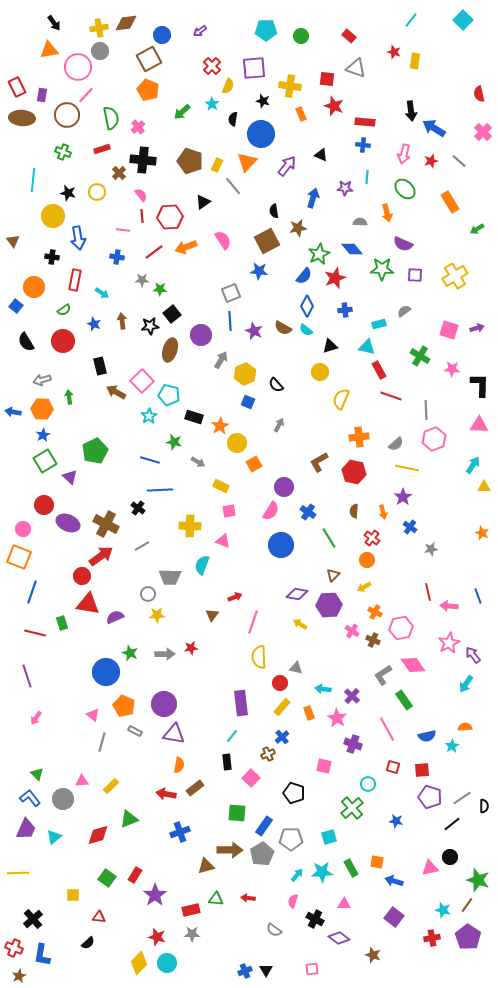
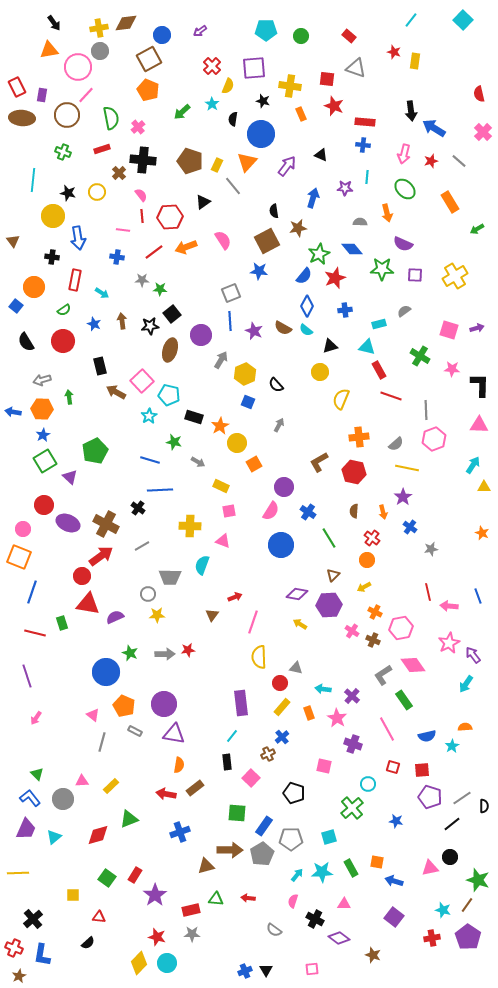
red star at (191, 648): moved 3 px left, 2 px down
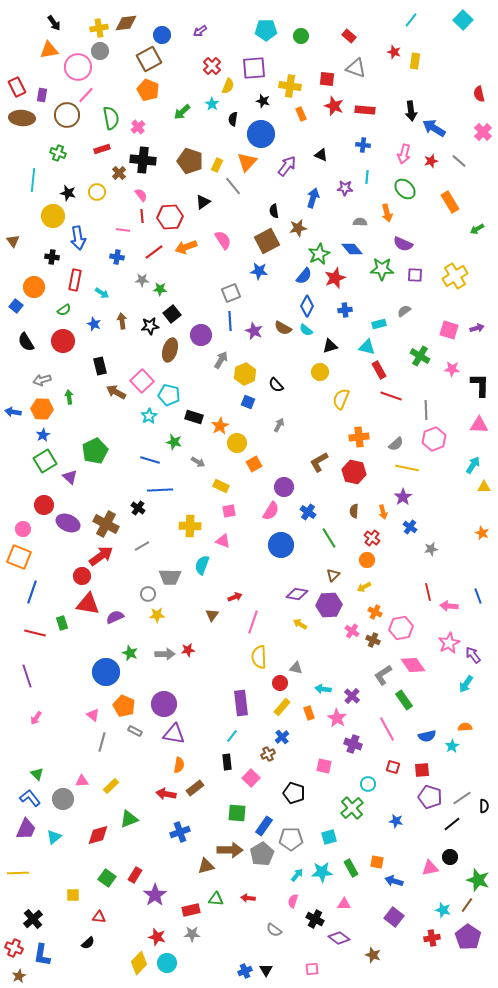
red rectangle at (365, 122): moved 12 px up
green cross at (63, 152): moved 5 px left, 1 px down
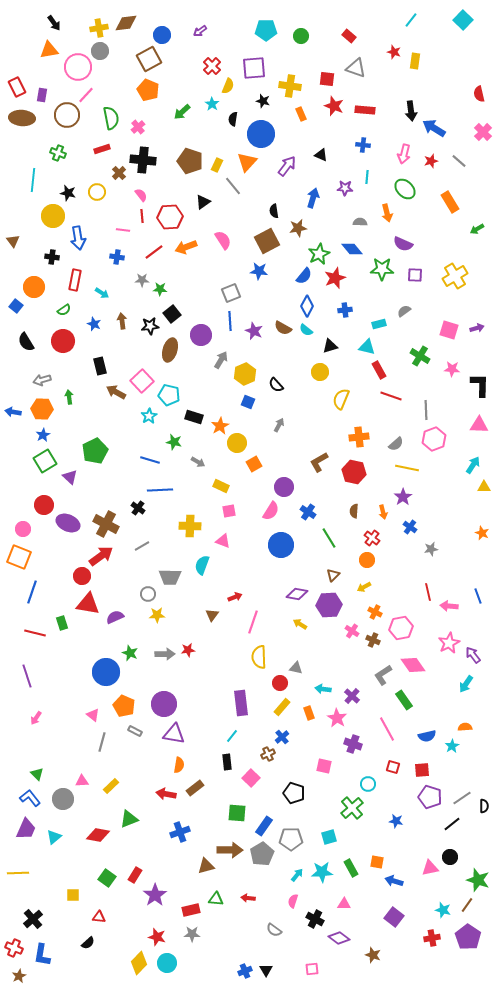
red diamond at (98, 835): rotated 25 degrees clockwise
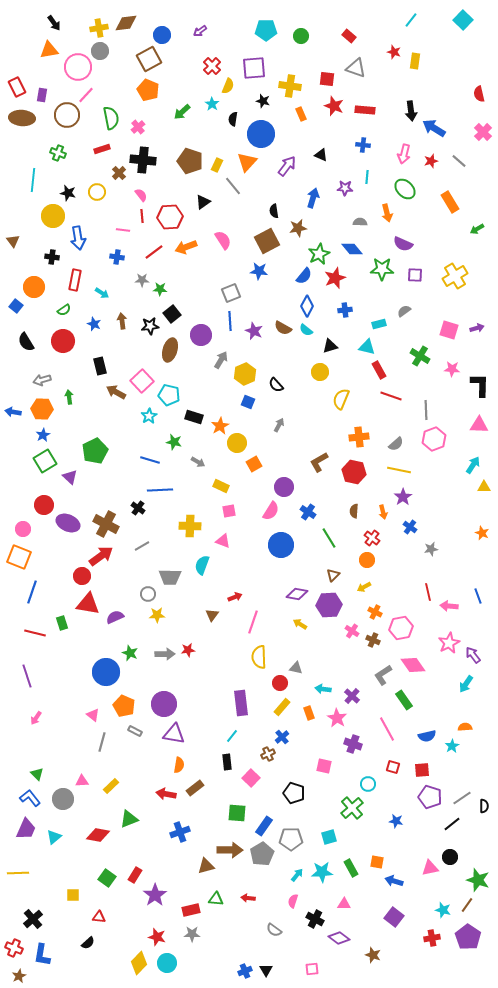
yellow line at (407, 468): moved 8 px left, 2 px down
